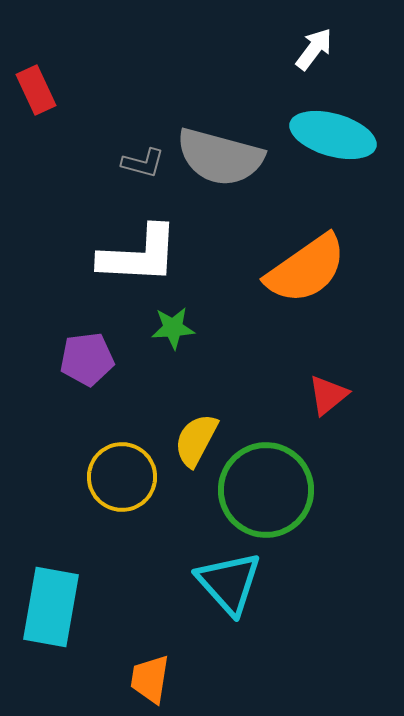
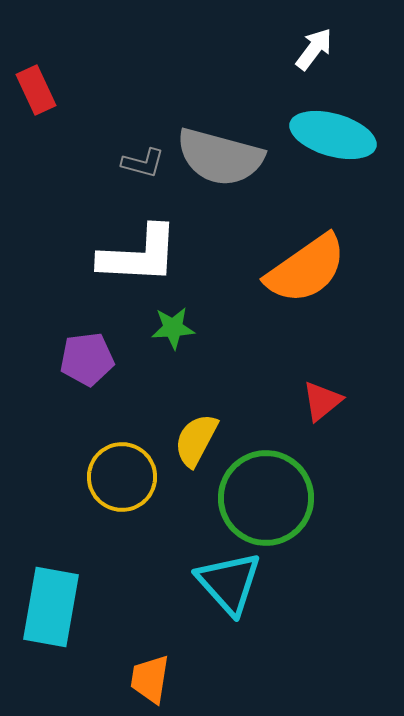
red triangle: moved 6 px left, 6 px down
green circle: moved 8 px down
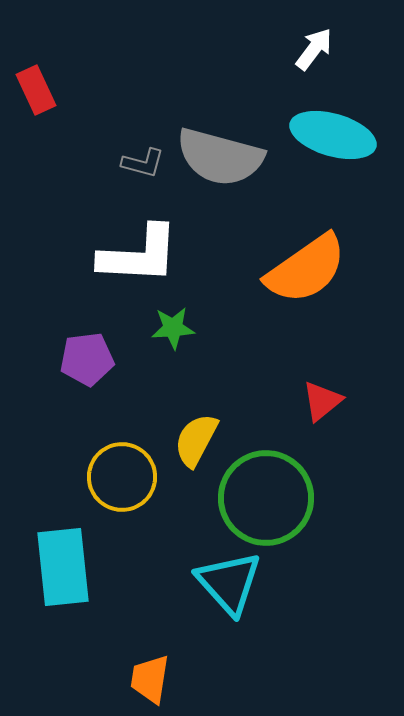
cyan rectangle: moved 12 px right, 40 px up; rotated 16 degrees counterclockwise
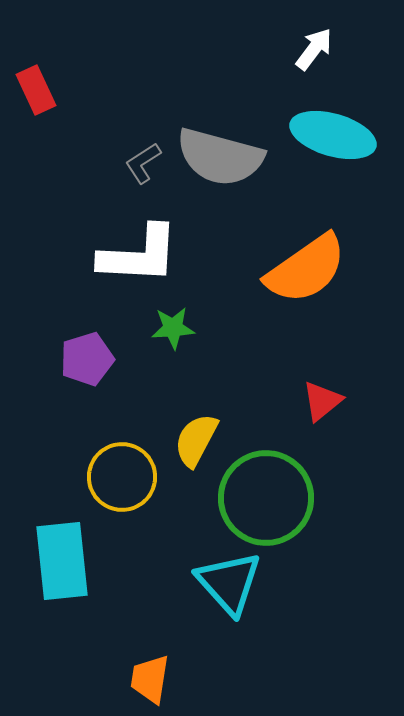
gray L-shape: rotated 132 degrees clockwise
purple pentagon: rotated 10 degrees counterclockwise
cyan rectangle: moved 1 px left, 6 px up
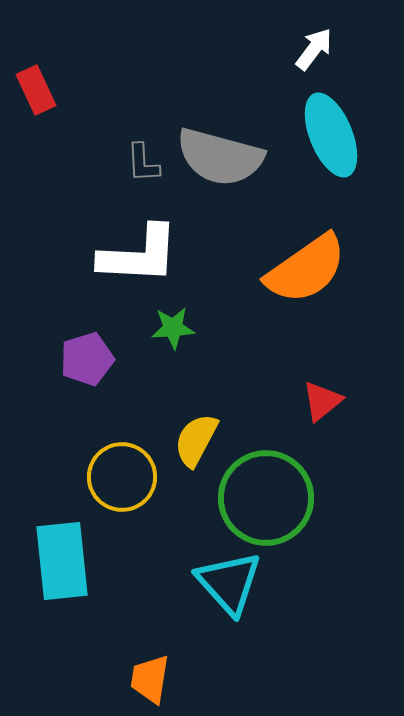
cyan ellipse: moved 2 px left; rotated 52 degrees clockwise
gray L-shape: rotated 60 degrees counterclockwise
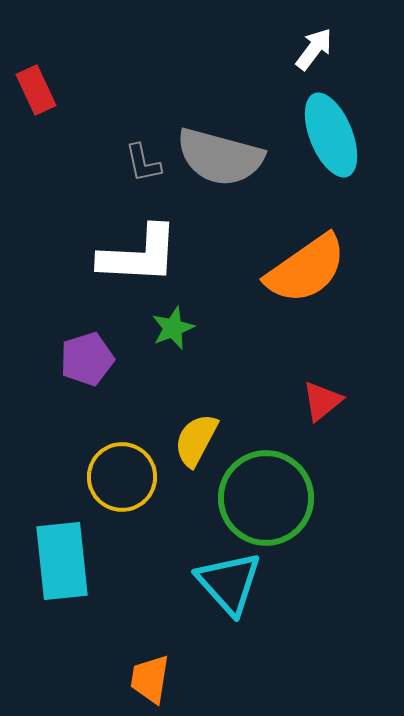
gray L-shape: rotated 9 degrees counterclockwise
green star: rotated 18 degrees counterclockwise
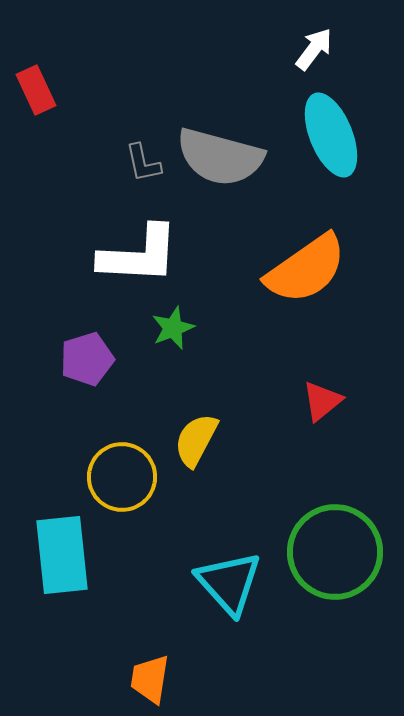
green circle: moved 69 px right, 54 px down
cyan rectangle: moved 6 px up
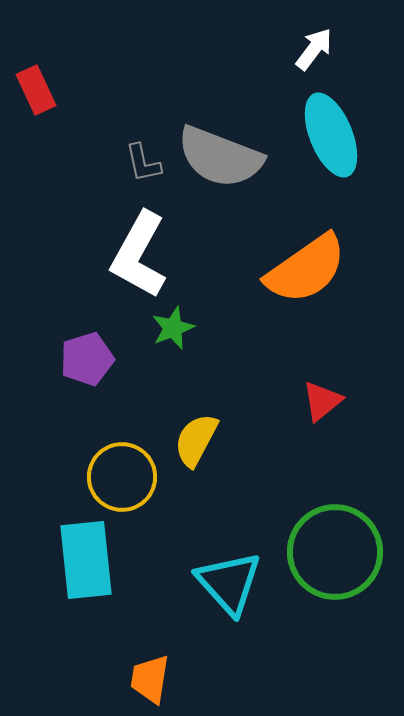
gray semicircle: rotated 6 degrees clockwise
white L-shape: rotated 116 degrees clockwise
cyan rectangle: moved 24 px right, 5 px down
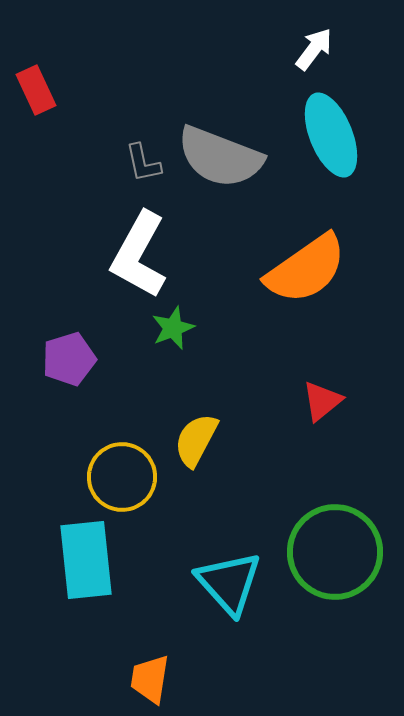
purple pentagon: moved 18 px left
